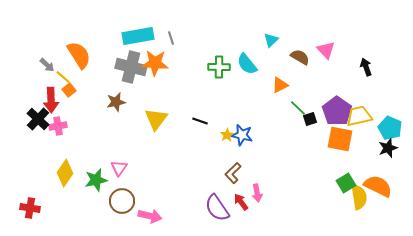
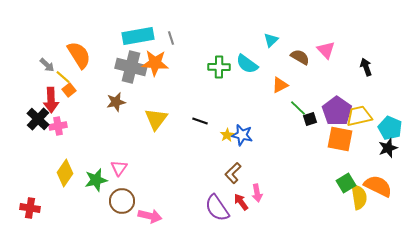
cyan semicircle at (247, 64): rotated 15 degrees counterclockwise
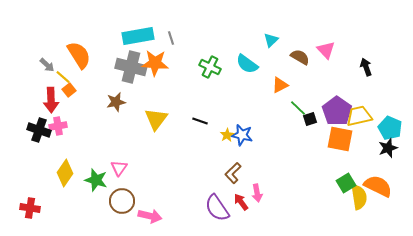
green cross at (219, 67): moved 9 px left; rotated 25 degrees clockwise
black cross at (38, 119): moved 1 px right, 11 px down; rotated 25 degrees counterclockwise
green star at (96, 180): rotated 30 degrees clockwise
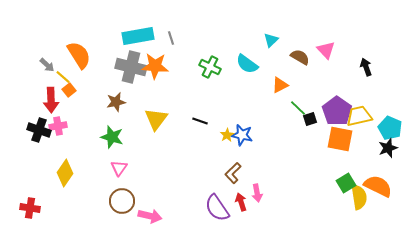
orange star at (155, 63): moved 3 px down
green star at (96, 180): moved 16 px right, 43 px up
red arrow at (241, 202): rotated 18 degrees clockwise
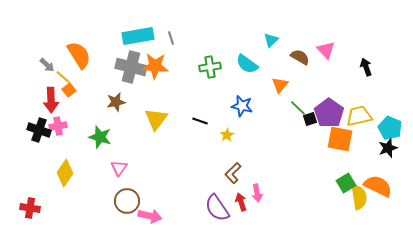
green cross at (210, 67): rotated 35 degrees counterclockwise
orange triangle at (280, 85): rotated 24 degrees counterclockwise
purple pentagon at (337, 111): moved 8 px left, 2 px down
blue star at (242, 135): moved 29 px up
green star at (112, 137): moved 12 px left
brown circle at (122, 201): moved 5 px right
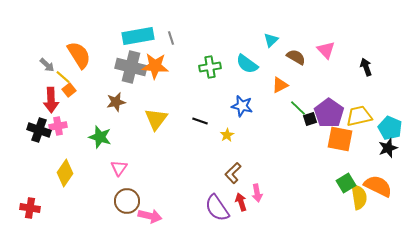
brown semicircle at (300, 57): moved 4 px left
orange triangle at (280, 85): rotated 24 degrees clockwise
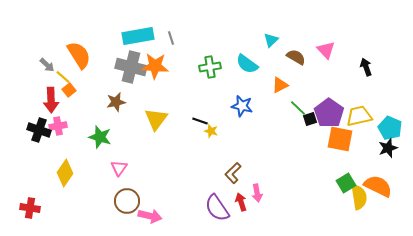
yellow star at (227, 135): moved 16 px left, 4 px up; rotated 24 degrees counterclockwise
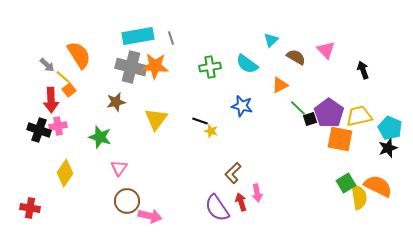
black arrow at (366, 67): moved 3 px left, 3 px down
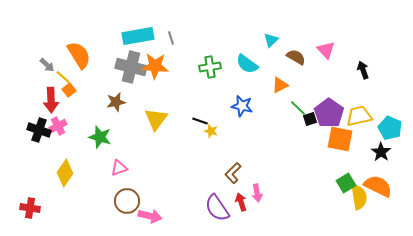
pink cross at (58, 126): rotated 18 degrees counterclockwise
black star at (388, 148): moved 7 px left, 4 px down; rotated 18 degrees counterclockwise
pink triangle at (119, 168): rotated 36 degrees clockwise
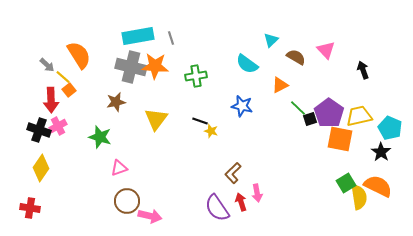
green cross at (210, 67): moved 14 px left, 9 px down
yellow diamond at (65, 173): moved 24 px left, 5 px up
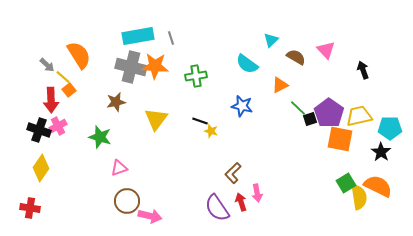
cyan pentagon at (390, 128): rotated 25 degrees counterclockwise
